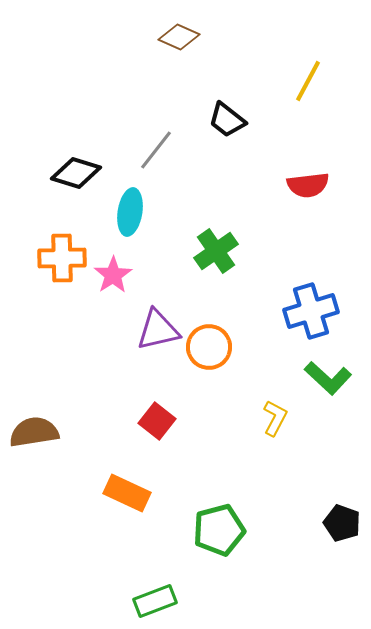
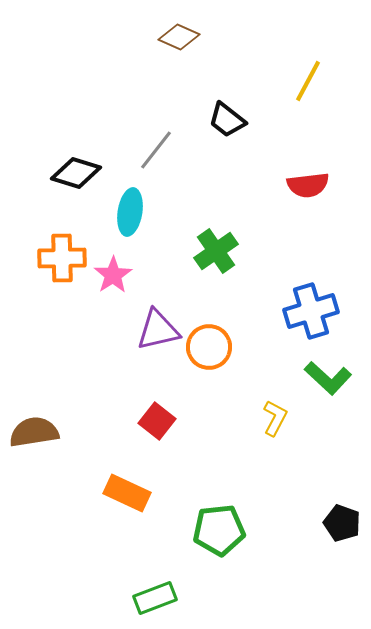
green pentagon: rotated 9 degrees clockwise
green rectangle: moved 3 px up
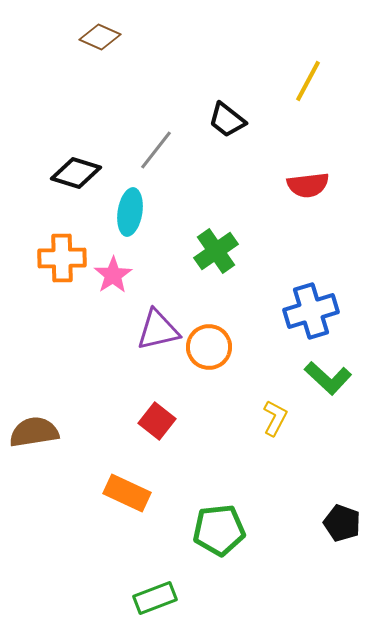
brown diamond: moved 79 px left
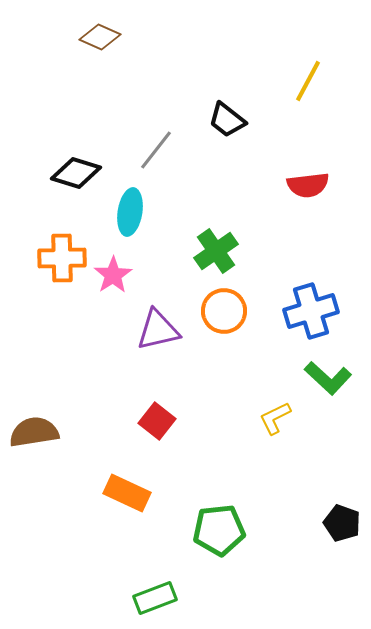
orange circle: moved 15 px right, 36 px up
yellow L-shape: rotated 144 degrees counterclockwise
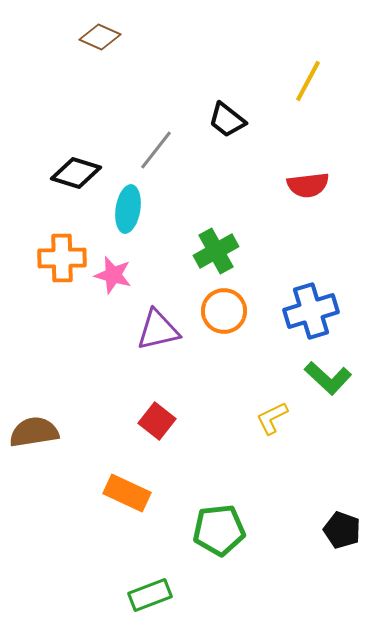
cyan ellipse: moved 2 px left, 3 px up
green cross: rotated 6 degrees clockwise
pink star: rotated 24 degrees counterclockwise
yellow L-shape: moved 3 px left
black pentagon: moved 7 px down
green rectangle: moved 5 px left, 3 px up
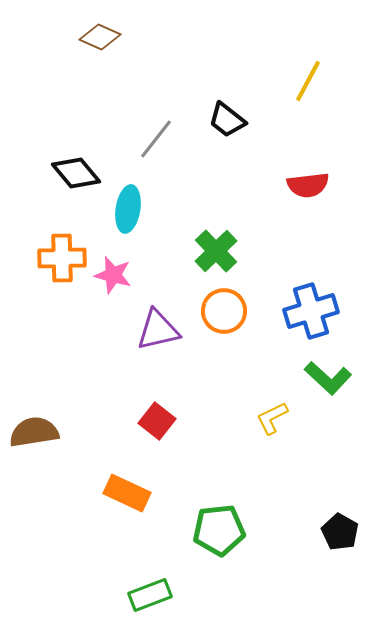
gray line: moved 11 px up
black diamond: rotated 33 degrees clockwise
green cross: rotated 15 degrees counterclockwise
black pentagon: moved 2 px left, 2 px down; rotated 9 degrees clockwise
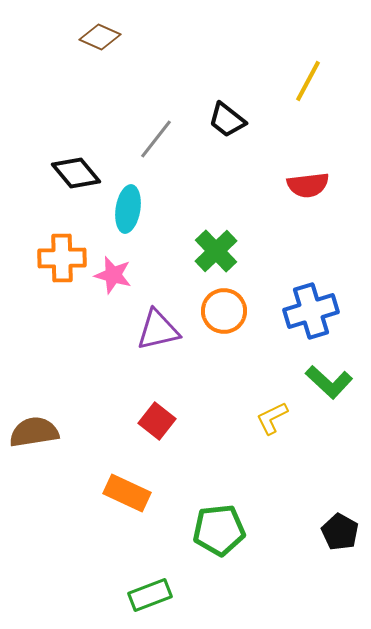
green L-shape: moved 1 px right, 4 px down
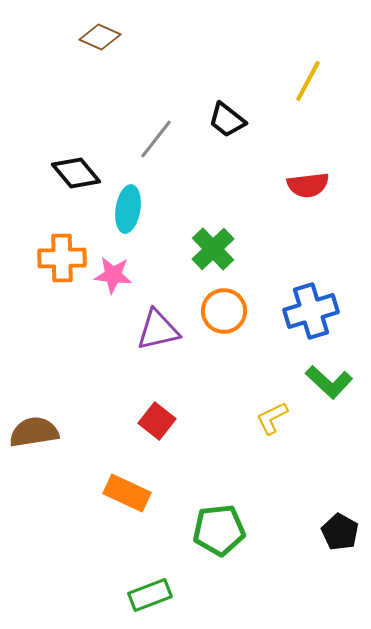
green cross: moved 3 px left, 2 px up
pink star: rotated 9 degrees counterclockwise
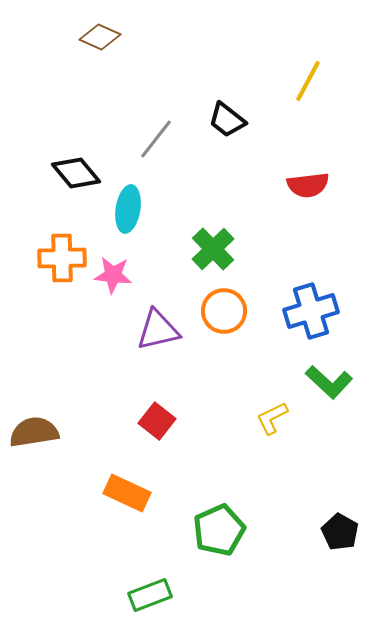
green pentagon: rotated 18 degrees counterclockwise
